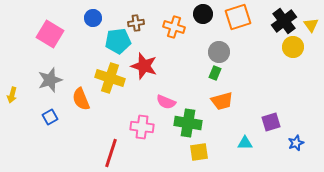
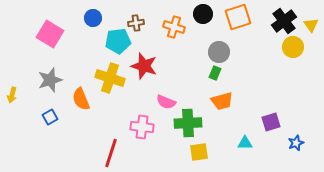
green cross: rotated 12 degrees counterclockwise
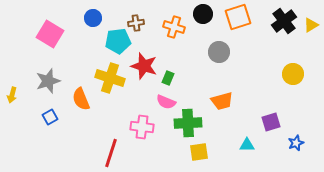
yellow triangle: rotated 35 degrees clockwise
yellow circle: moved 27 px down
green rectangle: moved 47 px left, 5 px down
gray star: moved 2 px left, 1 px down
cyan triangle: moved 2 px right, 2 px down
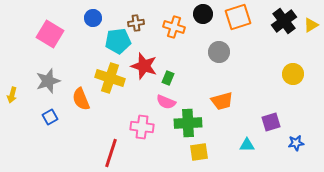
blue star: rotated 14 degrees clockwise
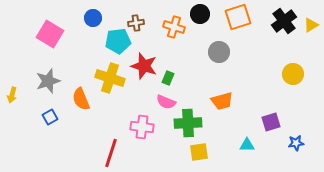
black circle: moved 3 px left
